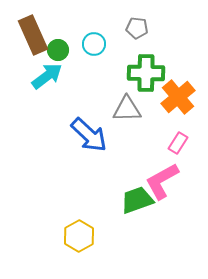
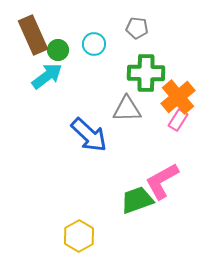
pink rectangle: moved 23 px up
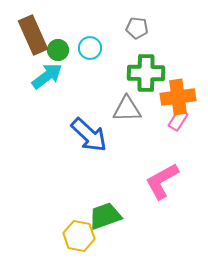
cyan circle: moved 4 px left, 4 px down
orange cross: rotated 32 degrees clockwise
green trapezoid: moved 32 px left, 16 px down
yellow hexagon: rotated 20 degrees counterclockwise
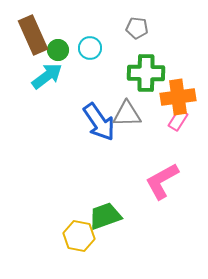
gray triangle: moved 5 px down
blue arrow: moved 10 px right, 13 px up; rotated 12 degrees clockwise
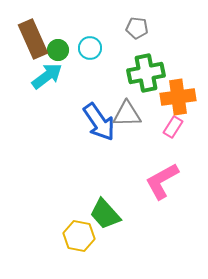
brown rectangle: moved 4 px down
green cross: rotated 12 degrees counterclockwise
pink rectangle: moved 5 px left, 7 px down
green trapezoid: moved 2 px up; rotated 112 degrees counterclockwise
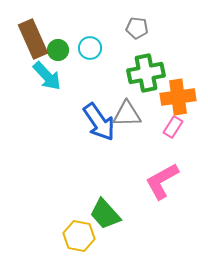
cyan arrow: rotated 84 degrees clockwise
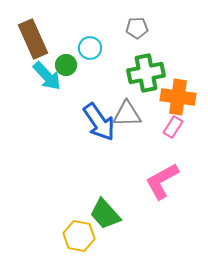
gray pentagon: rotated 10 degrees counterclockwise
green circle: moved 8 px right, 15 px down
orange cross: rotated 16 degrees clockwise
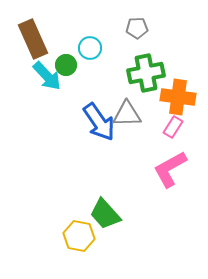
pink L-shape: moved 8 px right, 12 px up
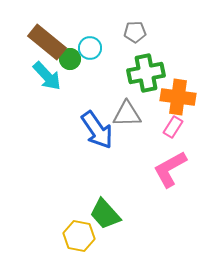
gray pentagon: moved 2 px left, 4 px down
brown rectangle: moved 14 px right, 3 px down; rotated 27 degrees counterclockwise
green circle: moved 4 px right, 6 px up
blue arrow: moved 2 px left, 8 px down
